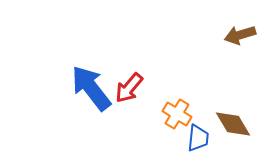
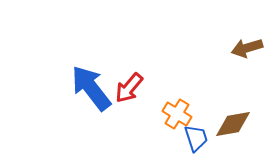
brown arrow: moved 7 px right, 13 px down
brown diamond: rotated 69 degrees counterclockwise
blue trapezoid: moved 2 px left; rotated 24 degrees counterclockwise
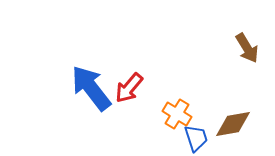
brown arrow: rotated 104 degrees counterclockwise
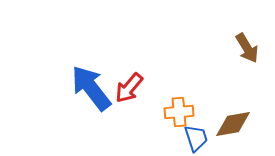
orange cross: moved 2 px right, 2 px up; rotated 36 degrees counterclockwise
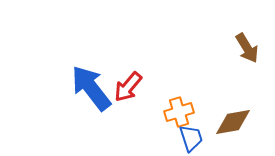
red arrow: moved 1 px left, 1 px up
orange cross: rotated 12 degrees counterclockwise
brown diamond: moved 2 px up
blue trapezoid: moved 5 px left
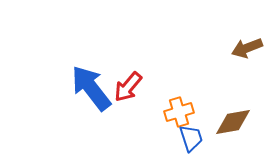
brown arrow: rotated 100 degrees clockwise
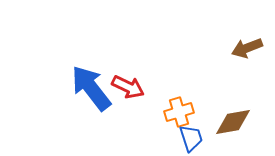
red arrow: rotated 104 degrees counterclockwise
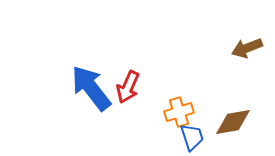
red arrow: rotated 88 degrees clockwise
blue trapezoid: moved 1 px right, 1 px up
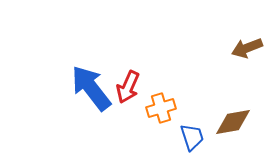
orange cross: moved 18 px left, 4 px up
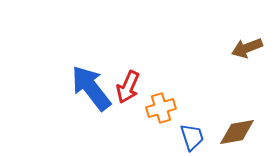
brown diamond: moved 4 px right, 10 px down
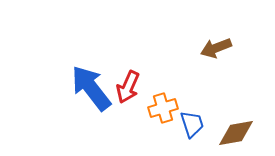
brown arrow: moved 31 px left
orange cross: moved 2 px right
brown diamond: moved 1 px left, 1 px down
blue trapezoid: moved 13 px up
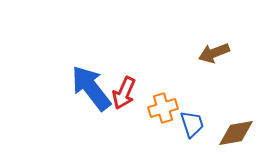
brown arrow: moved 2 px left, 5 px down
red arrow: moved 4 px left, 6 px down
